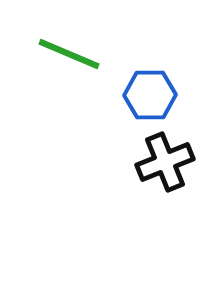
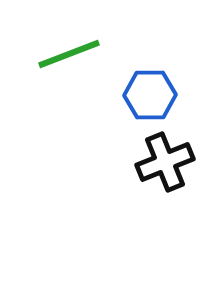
green line: rotated 44 degrees counterclockwise
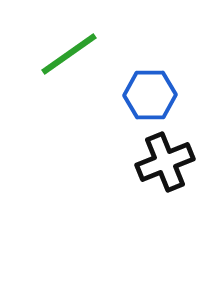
green line: rotated 14 degrees counterclockwise
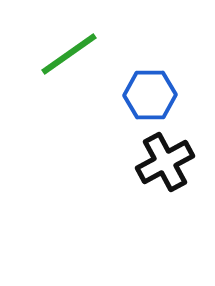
black cross: rotated 6 degrees counterclockwise
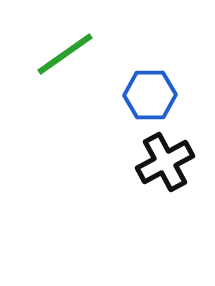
green line: moved 4 px left
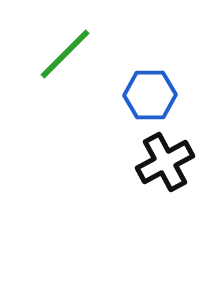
green line: rotated 10 degrees counterclockwise
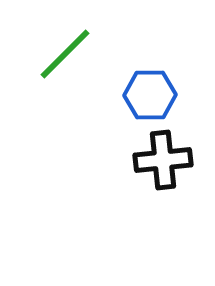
black cross: moved 2 px left, 2 px up; rotated 22 degrees clockwise
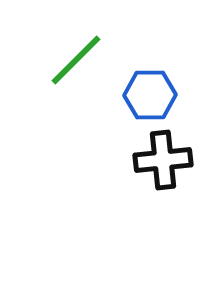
green line: moved 11 px right, 6 px down
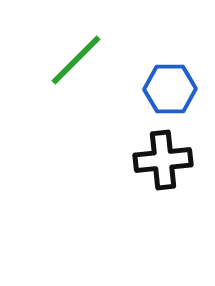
blue hexagon: moved 20 px right, 6 px up
